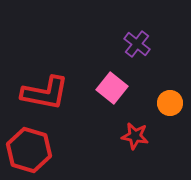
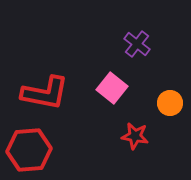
red hexagon: rotated 21 degrees counterclockwise
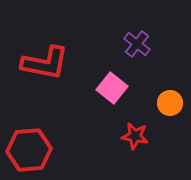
red L-shape: moved 30 px up
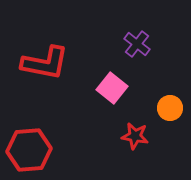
orange circle: moved 5 px down
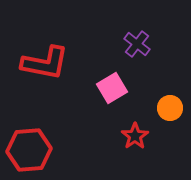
pink square: rotated 20 degrees clockwise
red star: rotated 28 degrees clockwise
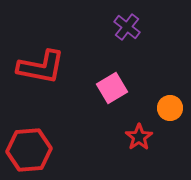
purple cross: moved 10 px left, 17 px up
red L-shape: moved 4 px left, 4 px down
red star: moved 4 px right, 1 px down
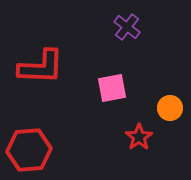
red L-shape: rotated 9 degrees counterclockwise
pink square: rotated 20 degrees clockwise
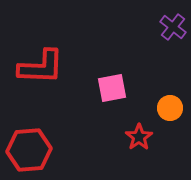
purple cross: moved 46 px right
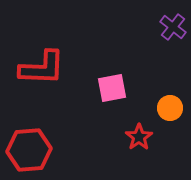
red L-shape: moved 1 px right, 1 px down
